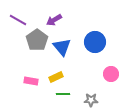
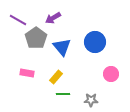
purple arrow: moved 1 px left, 2 px up
gray pentagon: moved 1 px left, 2 px up
yellow rectangle: rotated 24 degrees counterclockwise
pink rectangle: moved 4 px left, 8 px up
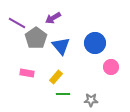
purple line: moved 1 px left, 3 px down
blue circle: moved 1 px down
blue triangle: moved 1 px left, 1 px up
pink circle: moved 7 px up
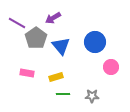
blue circle: moved 1 px up
yellow rectangle: rotated 32 degrees clockwise
gray star: moved 1 px right, 4 px up
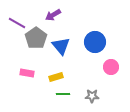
purple arrow: moved 3 px up
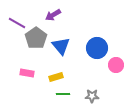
blue circle: moved 2 px right, 6 px down
pink circle: moved 5 px right, 2 px up
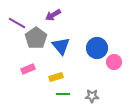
pink circle: moved 2 px left, 3 px up
pink rectangle: moved 1 px right, 4 px up; rotated 32 degrees counterclockwise
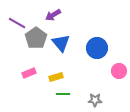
blue triangle: moved 3 px up
pink circle: moved 5 px right, 9 px down
pink rectangle: moved 1 px right, 4 px down
gray star: moved 3 px right, 4 px down
